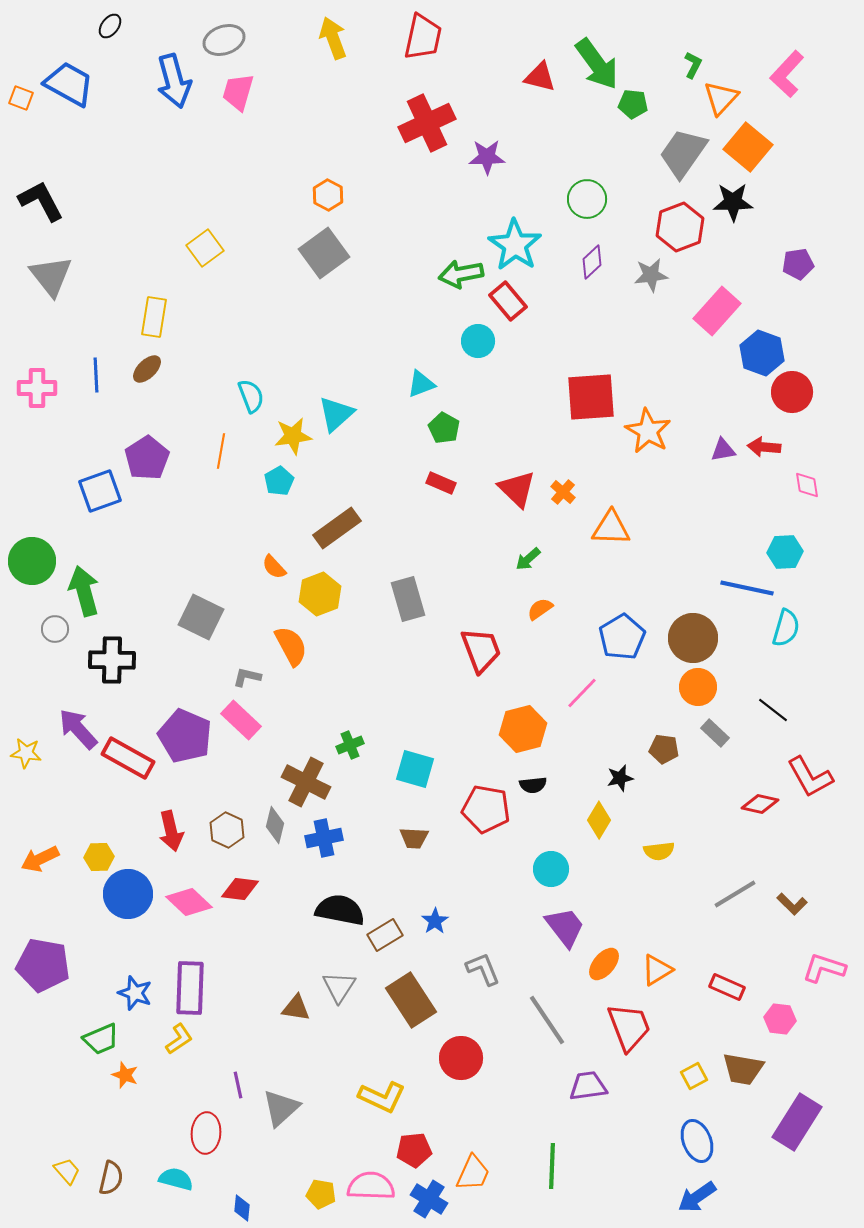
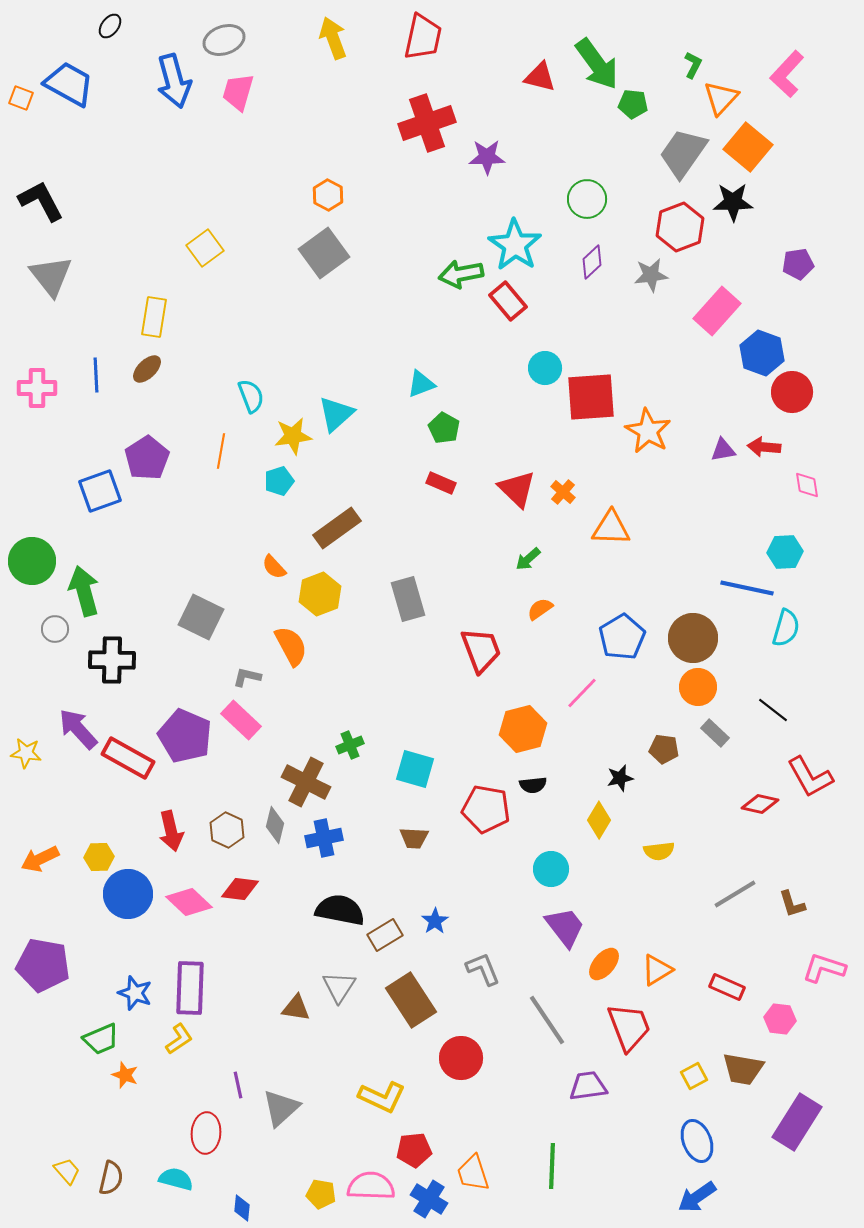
red cross at (427, 123): rotated 6 degrees clockwise
cyan circle at (478, 341): moved 67 px right, 27 px down
cyan pentagon at (279, 481): rotated 12 degrees clockwise
brown L-shape at (792, 904): rotated 28 degrees clockwise
orange trapezoid at (473, 1173): rotated 138 degrees clockwise
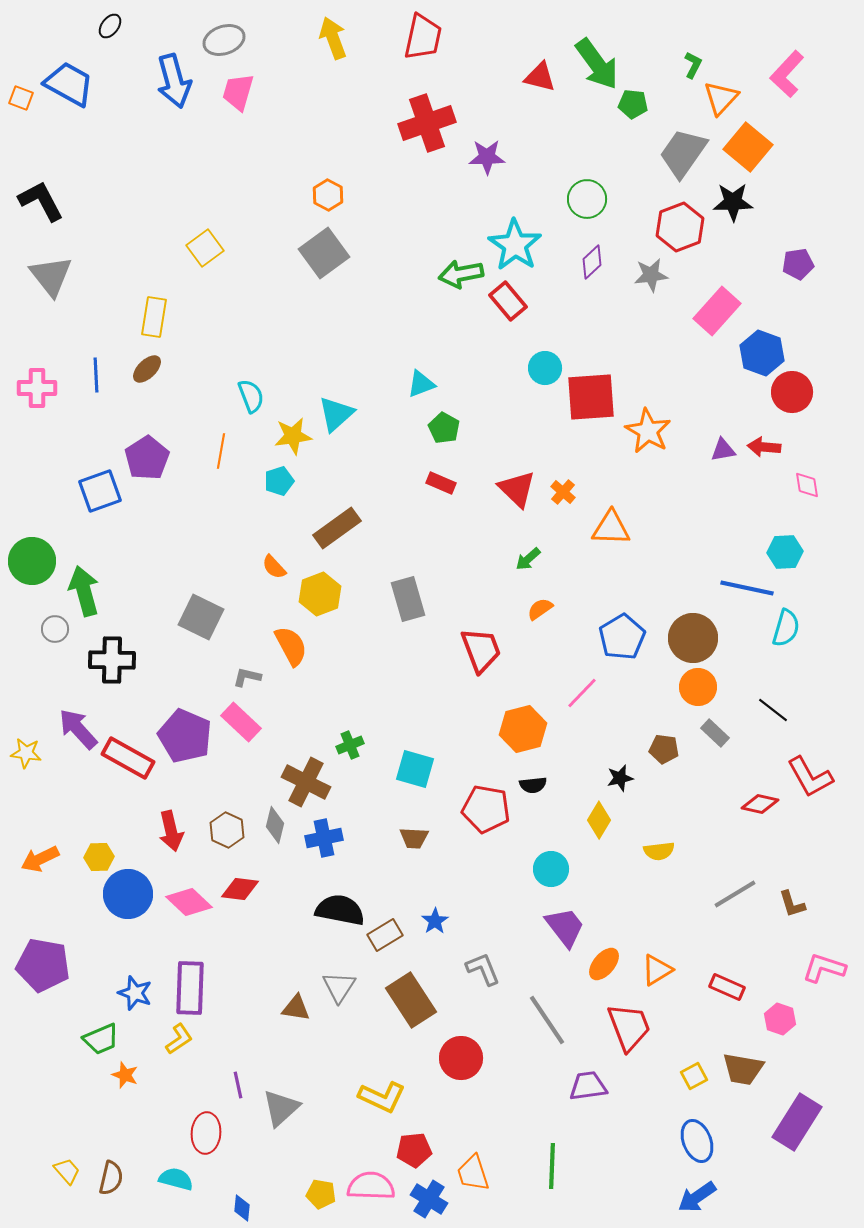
pink rectangle at (241, 720): moved 2 px down
pink hexagon at (780, 1019): rotated 12 degrees clockwise
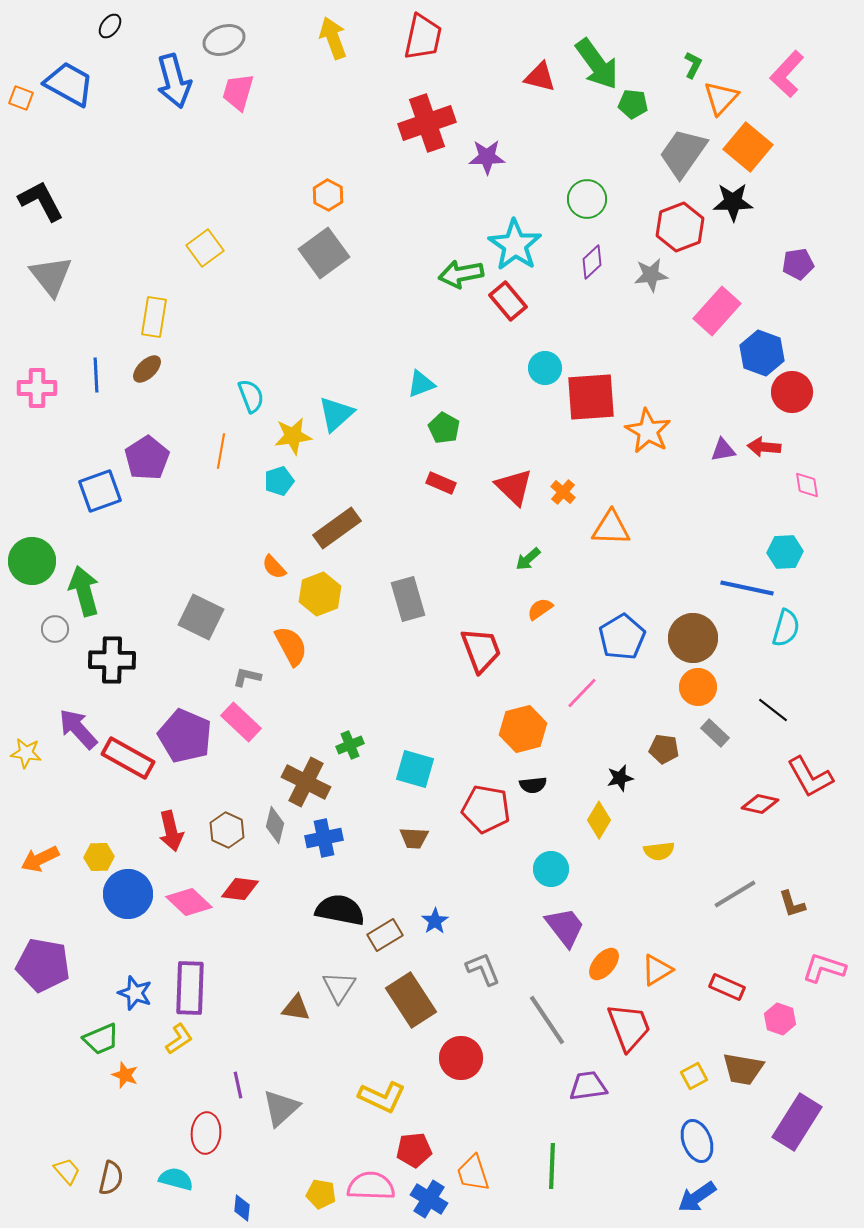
red triangle at (517, 489): moved 3 px left, 2 px up
